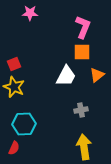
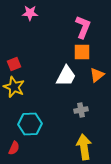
cyan hexagon: moved 6 px right
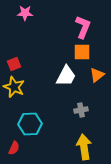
pink star: moved 5 px left
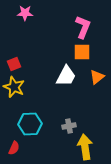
orange triangle: moved 2 px down
gray cross: moved 12 px left, 16 px down
yellow arrow: moved 1 px right
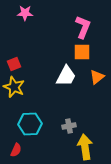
red semicircle: moved 2 px right, 2 px down
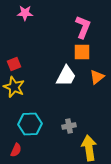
yellow arrow: moved 4 px right, 1 px down
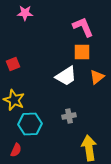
pink L-shape: rotated 45 degrees counterclockwise
red square: moved 1 px left
white trapezoid: rotated 30 degrees clockwise
yellow star: moved 13 px down
gray cross: moved 10 px up
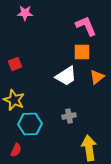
pink L-shape: moved 3 px right, 1 px up
red square: moved 2 px right
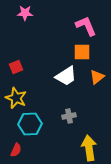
red square: moved 1 px right, 3 px down
yellow star: moved 2 px right, 2 px up
